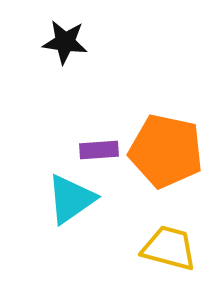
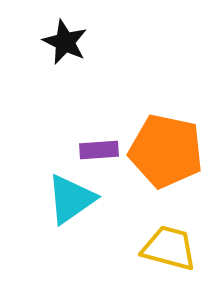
black star: rotated 18 degrees clockwise
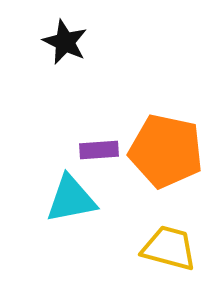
cyan triangle: rotated 24 degrees clockwise
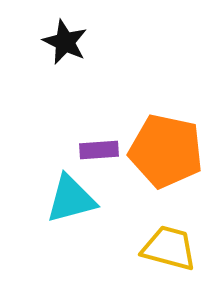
cyan triangle: rotated 4 degrees counterclockwise
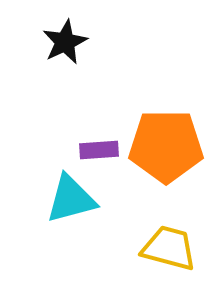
black star: rotated 21 degrees clockwise
orange pentagon: moved 5 px up; rotated 12 degrees counterclockwise
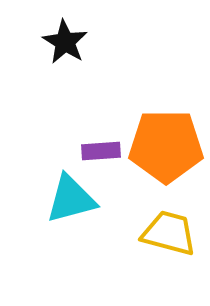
black star: rotated 15 degrees counterclockwise
purple rectangle: moved 2 px right, 1 px down
yellow trapezoid: moved 15 px up
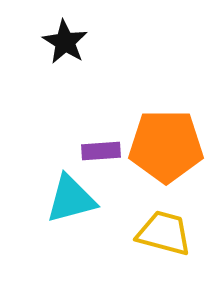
yellow trapezoid: moved 5 px left
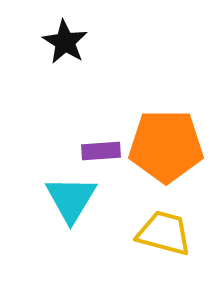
cyan triangle: rotated 44 degrees counterclockwise
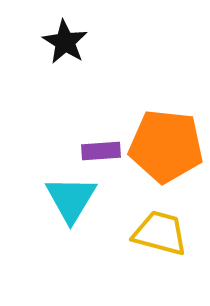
orange pentagon: rotated 6 degrees clockwise
yellow trapezoid: moved 4 px left
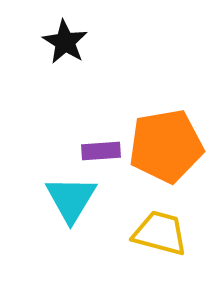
orange pentagon: rotated 16 degrees counterclockwise
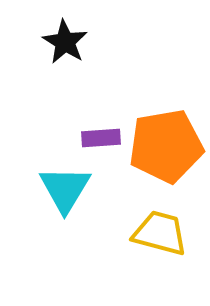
purple rectangle: moved 13 px up
cyan triangle: moved 6 px left, 10 px up
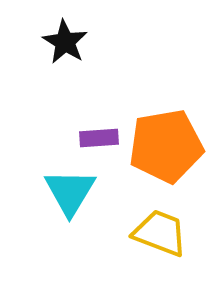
purple rectangle: moved 2 px left
cyan triangle: moved 5 px right, 3 px down
yellow trapezoid: rotated 6 degrees clockwise
